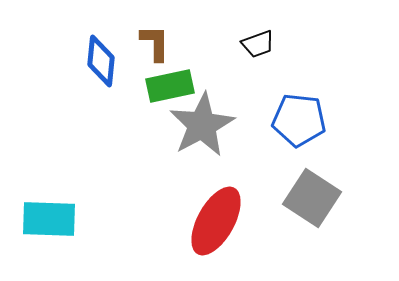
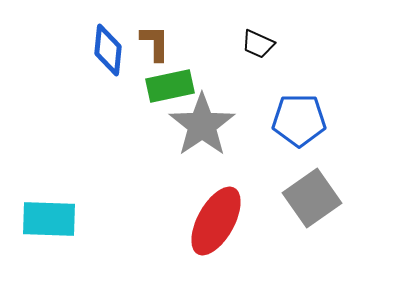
black trapezoid: rotated 44 degrees clockwise
blue diamond: moved 7 px right, 11 px up
blue pentagon: rotated 6 degrees counterclockwise
gray star: rotated 6 degrees counterclockwise
gray square: rotated 22 degrees clockwise
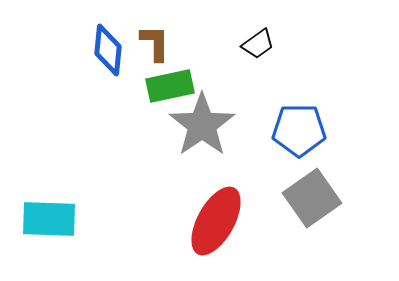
black trapezoid: rotated 60 degrees counterclockwise
blue pentagon: moved 10 px down
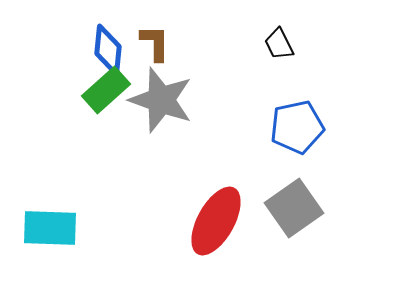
black trapezoid: moved 21 px right; rotated 100 degrees clockwise
green rectangle: moved 64 px left, 4 px down; rotated 30 degrees counterclockwise
gray star: moved 41 px left, 25 px up; rotated 18 degrees counterclockwise
blue pentagon: moved 2 px left, 3 px up; rotated 12 degrees counterclockwise
gray square: moved 18 px left, 10 px down
cyan rectangle: moved 1 px right, 9 px down
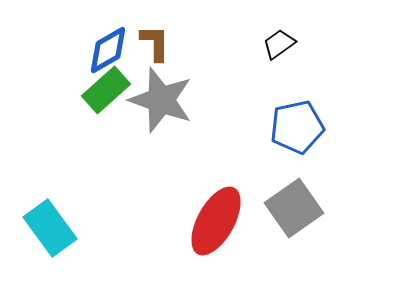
black trapezoid: rotated 80 degrees clockwise
blue diamond: rotated 54 degrees clockwise
cyan rectangle: rotated 52 degrees clockwise
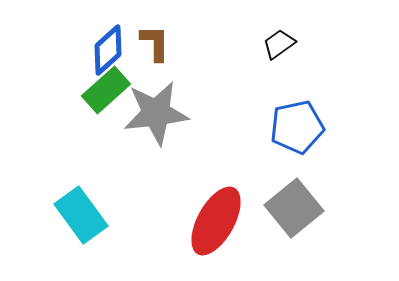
blue diamond: rotated 12 degrees counterclockwise
gray star: moved 5 px left, 13 px down; rotated 26 degrees counterclockwise
gray square: rotated 4 degrees counterclockwise
cyan rectangle: moved 31 px right, 13 px up
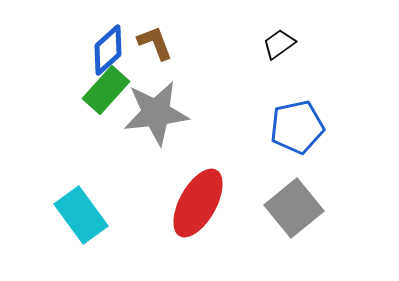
brown L-shape: rotated 21 degrees counterclockwise
green rectangle: rotated 6 degrees counterclockwise
red ellipse: moved 18 px left, 18 px up
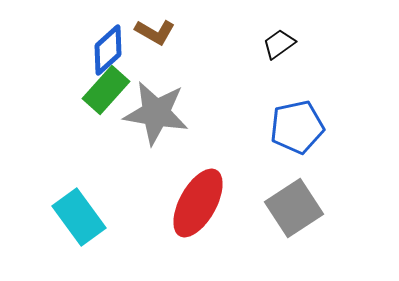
brown L-shape: moved 11 px up; rotated 141 degrees clockwise
gray star: rotated 16 degrees clockwise
gray square: rotated 6 degrees clockwise
cyan rectangle: moved 2 px left, 2 px down
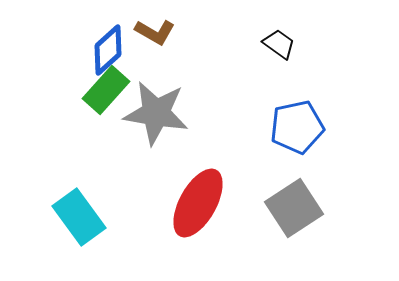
black trapezoid: rotated 72 degrees clockwise
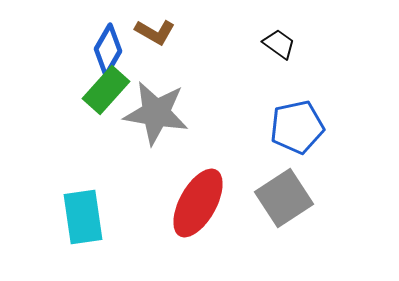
blue diamond: rotated 18 degrees counterclockwise
gray square: moved 10 px left, 10 px up
cyan rectangle: moved 4 px right; rotated 28 degrees clockwise
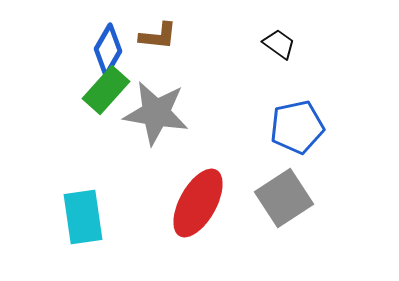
brown L-shape: moved 3 px right, 4 px down; rotated 24 degrees counterclockwise
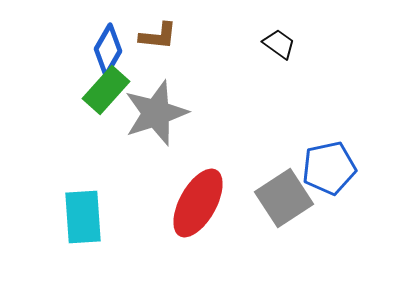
gray star: rotated 28 degrees counterclockwise
blue pentagon: moved 32 px right, 41 px down
cyan rectangle: rotated 4 degrees clockwise
